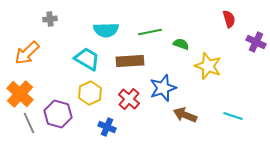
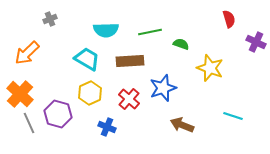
gray cross: rotated 16 degrees counterclockwise
yellow star: moved 2 px right, 2 px down
brown arrow: moved 3 px left, 10 px down
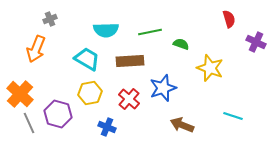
orange arrow: moved 9 px right, 4 px up; rotated 24 degrees counterclockwise
yellow hexagon: rotated 15 degrees clockwise
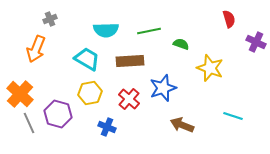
green line: moved 1 px left, 1 px up
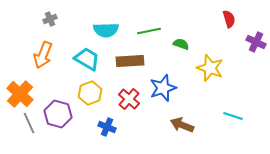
orange arrow: moved 7 px right, 6 px down
yellow hexagon: rotated 10 degrees counterclockwise
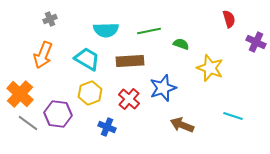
purple hexagon: rotated 8 degrees counterclockwise
gray line: moved 1 px left; rotated 30 degrees counterclockwise
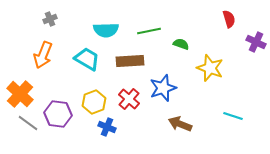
yellow hexagon: moved 4 px right, 9 px down
brown arrow: moved 2 px left, 1 px up
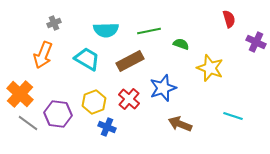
gray cross: moved 4 px right, 4 px down
brown rectangle: rotated 24 degrees counterclockwise
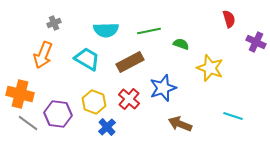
brown rectangle: moved 1 px down
orange cross: rotated 28 degrees counterclockwise
yellow hexagon: rotated 20 degrees counterclockwise
blue cross: rotated 24 degrees clockwise
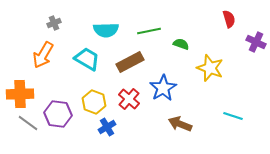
orange arrow: rotated 8 degrees clockwise
blue star: rotated 12 degrees counterclockwise
orange cross: rotated 16 degrees counterclockwise
blue cross: rotated 12 degrees clockwise
